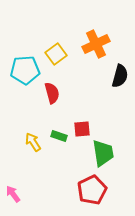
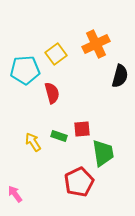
red pentagon: moved 13 px left, 8 px up
pink arrow: moved 2 px right
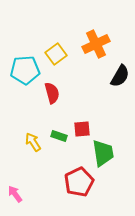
black semicircle: rotated 15 degrees clockwise
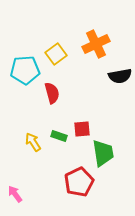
black semicircle: rotated 50 degrees clockwise
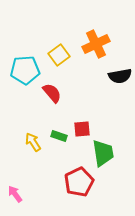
yellow square: moved 3 px right, 1 px down
red semicircle: rotated 25 degrees counterclockwise
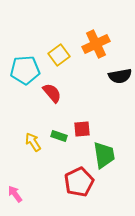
green trapezoid: moved 1 px right, 2 px down
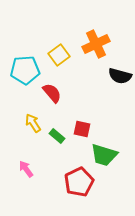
black semicircle: rotated 25 degrees clockwise
red square: rotated 18 degrees clockwise
green rectangle: moved 2 px left; rotated 21 degrees clockwise
yellow arrow: moved 19 px up
green trapezoid: rotated 116 degrees clockwise
pink arrow: moved 11 px right, 25 px up
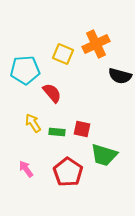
yellow square: moved 4 px right, 1 px up; rotated 30 degrees counterclockwise
green rectangle: moved 4 px up; rotated 35 degrees counterclockwise
red pentagon: moved 11 px left, 10 px up; rotated 12 degrees counterclockwise
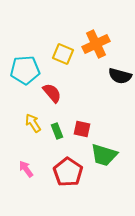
green rectangle: moved 1 px up; rotated 63 degrees clockwise
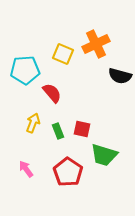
yellow arrow: rotated 54 degrees clockwise
green rectangle: moved 1 px right
